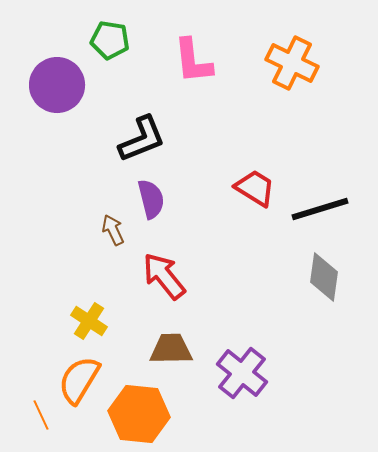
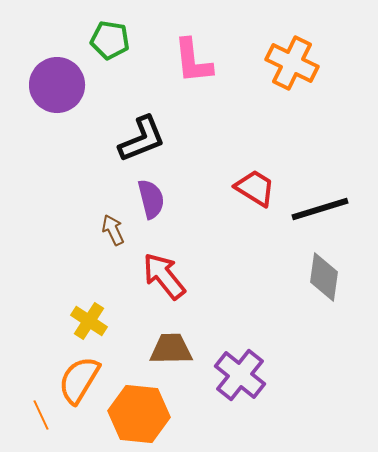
purple cross: moved 2 px left, 2 px down
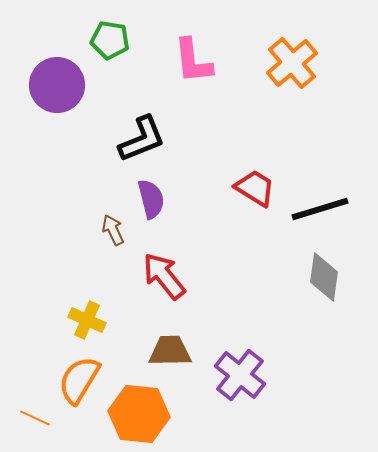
orange cross: rotated 24 degrees clockwise
yellow cross: moved 2 px left, 1 px up; rotated 9 degrees counterclockwise
brown trapezoid: moved 1 px left, 2 px down
orange line: moved 6 px left, 3 px down; rotated 40 degrees counterclockwise
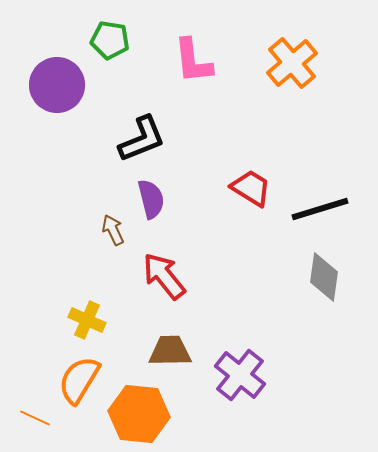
red trapezoid: moved 4 px left
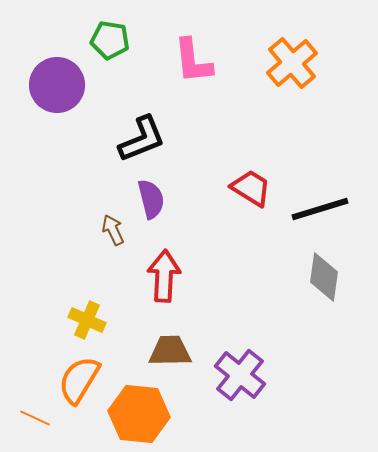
red arrow: rotated 42 degrees clockwise
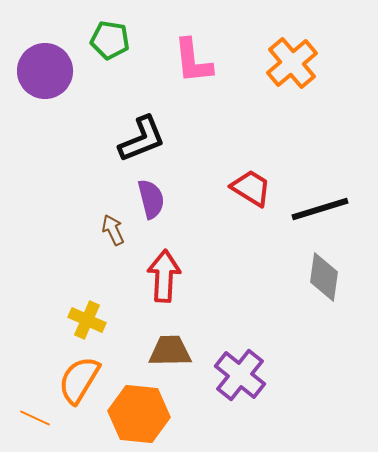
purple circle: moved 12 px left, 14 px up
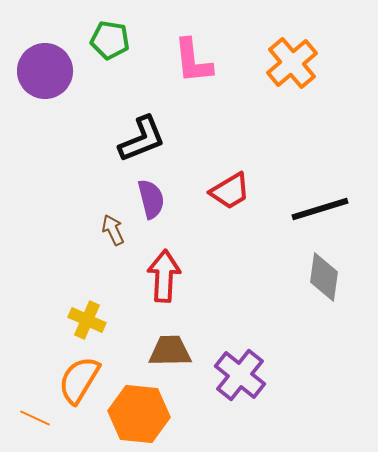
red trapezoid: moved 21 px left, 3 px down; rotated 117 degrees clockwise
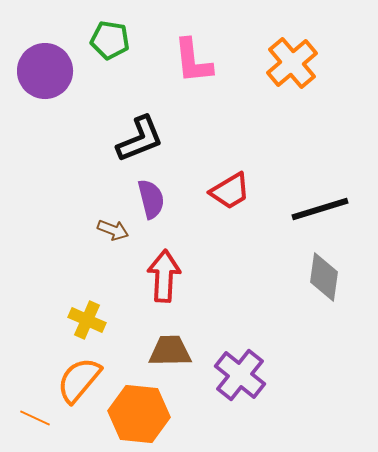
black L-shape: moved 2 px left
brown arrow: rotated 136 degrees clockwise
orange semicircle: rotated 9 degrees clockwise
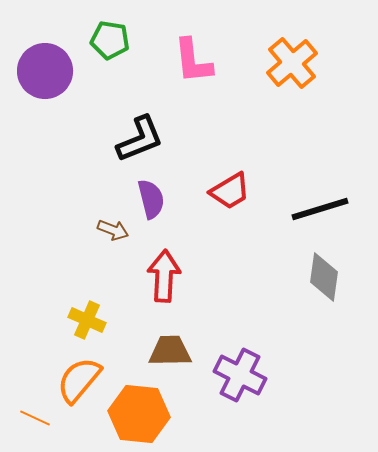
purple cross: rotated 12 degrees counterclockwise
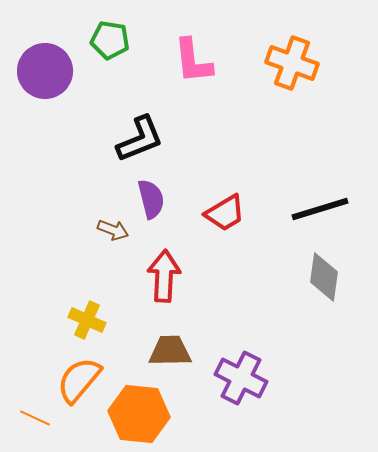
orange cross: rotated 30 degrees counterclockwise
red trapezoid: moved 5 px left, 22 px down
purple cross: moved 1 px right, 3 px down
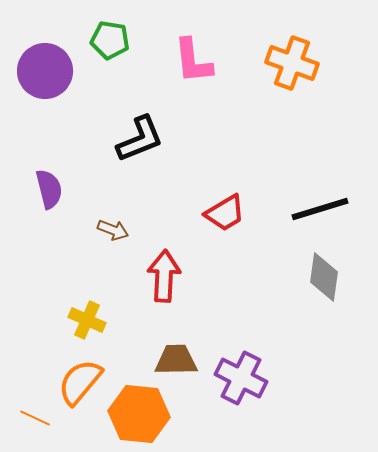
purple semicircle: moved 102 px left, 10 px up
brown trapezoid: moved 6 px right, 9 px down
orange semicircle: moved 1 px right, 2 px down
